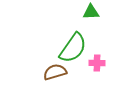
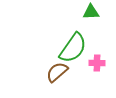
brown semicircle: moved 2 px right; rotated 25 degrees counterclockwise
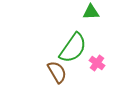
pink cross: rotated 35 degrees clockwise
brown semicircle: rotated 100 degrees clockwise
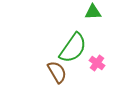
green triangle: moved 2 px right
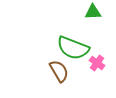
green semicircle: rotated 76 degrees clockwise
brown semicircle: moved 2 px right, 1 px up
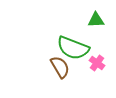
green triangle: moved 3 px right, 8 px down
brown semicircle: moved 1 px right, 4 px up
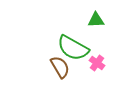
green semicircle: rotated 8 degrees clockwise
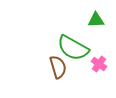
pink cross: moved 2 px right, 1 px down
brown semicircle: moved 2 px left; rotated 15 degrees clockwise
